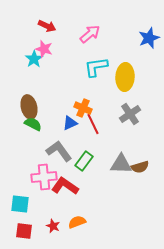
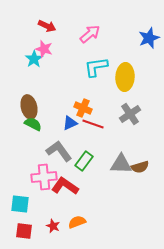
red line: rotated 45 degrees counterclockwise
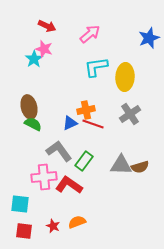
orange cross: moved 3 px right, 2 px down; rotated 36 degrees counterclockwise
gray triangle: moved 1 px down
red L-shape: moved 4 px right, 1 px up
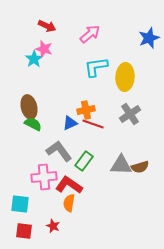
orange semicircle: moved 8 px left, 19 px up; rotated 60 degrees counterclockwise
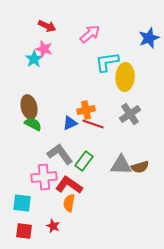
cyan L-shape: moved 11 px right, 5 px up
gray L-shape: moved 1 px right, 3 px down
cyan square: moved 2 px right, 1 px up
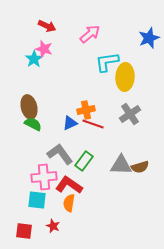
cyan square: moved 15 px right, 3 px up
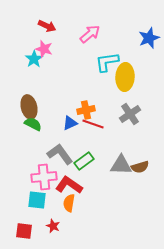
green rectangle: rotated 18 degrees clockwise
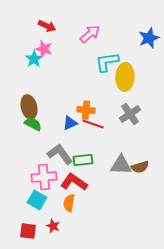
orange cross: rotated 18 degrees clockwise
green rectangle: moved 1 px left, 1 px up; rotated 30 degrees clockwise
red L-shape: moved 5 px right, 3 px up
cyan square: rotated 24 degrees clockwise
red square: moved 4 px right
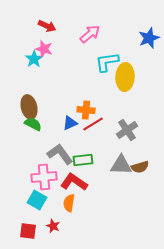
gray cross: moved 3 px left, 16 px down
red line: rotated 50 degrees counterclockwise
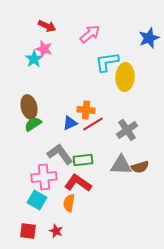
green semicircle: rotated 60 degrees counterclockwise
red L-shape: moved 4 px right, 1 px down
red star: moved 3 px right, 5 px down
